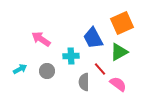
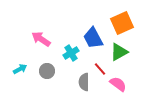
cyan cross: moved 3 px up; rotated 28 degrees counterclockwise
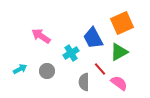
pink arrow: moved 3 px up
pink semicircle: moved 1 px right, 1 px up
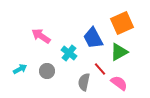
cyan cross: moved 2 px left; rotated 21 degrees counterclockwise
gray semicircle: rotated 12 degrees clockwise
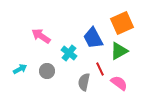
green triangle: moved 1 px up
red line: rotated 16 degrees clockwise
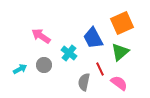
green triangle: moved 1 px right, 1 px down; rotated 12 degrees counterclockwise
gray circle: moved 3 px left, 6 px up
